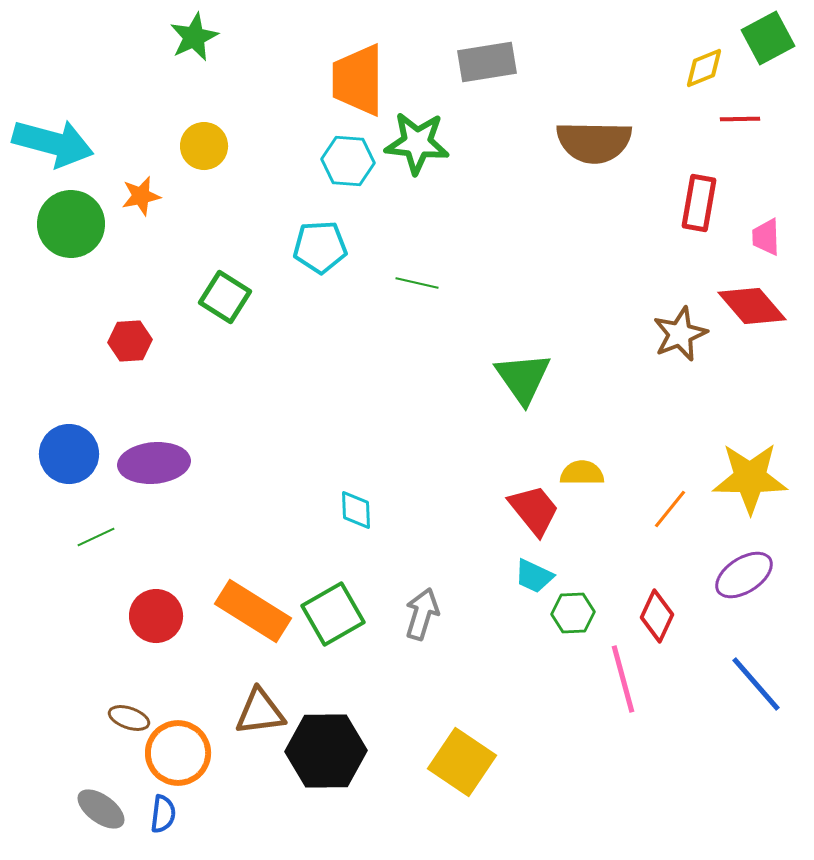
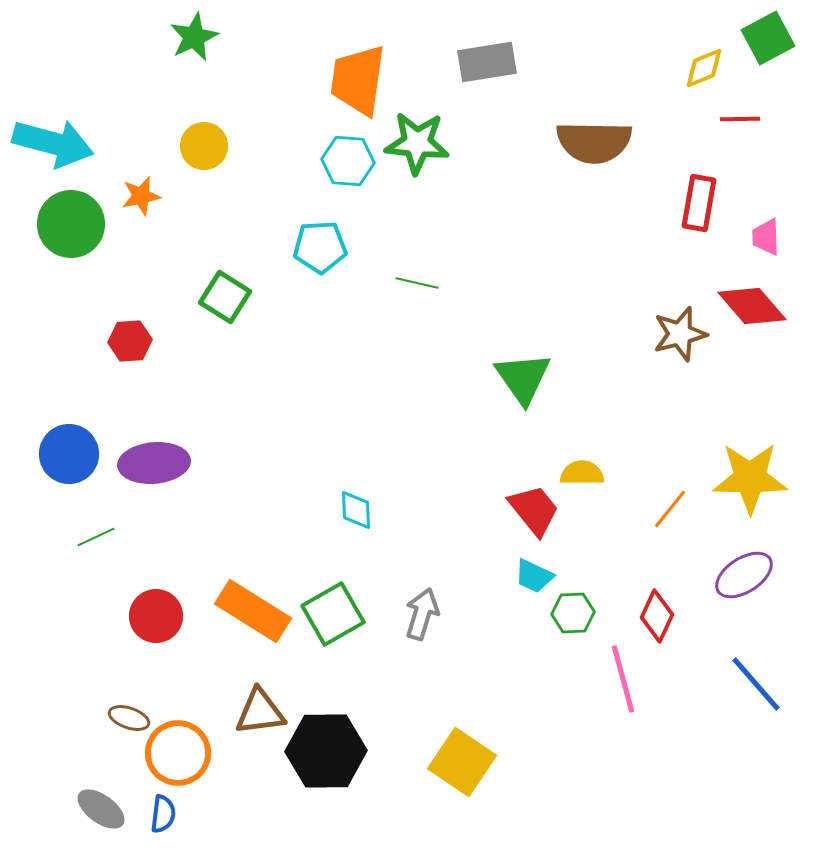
orange trapezoid at (358, 80): rotated 8 degrees clockwise
brown star at (680, 334): rotated 8 degrees clockwise
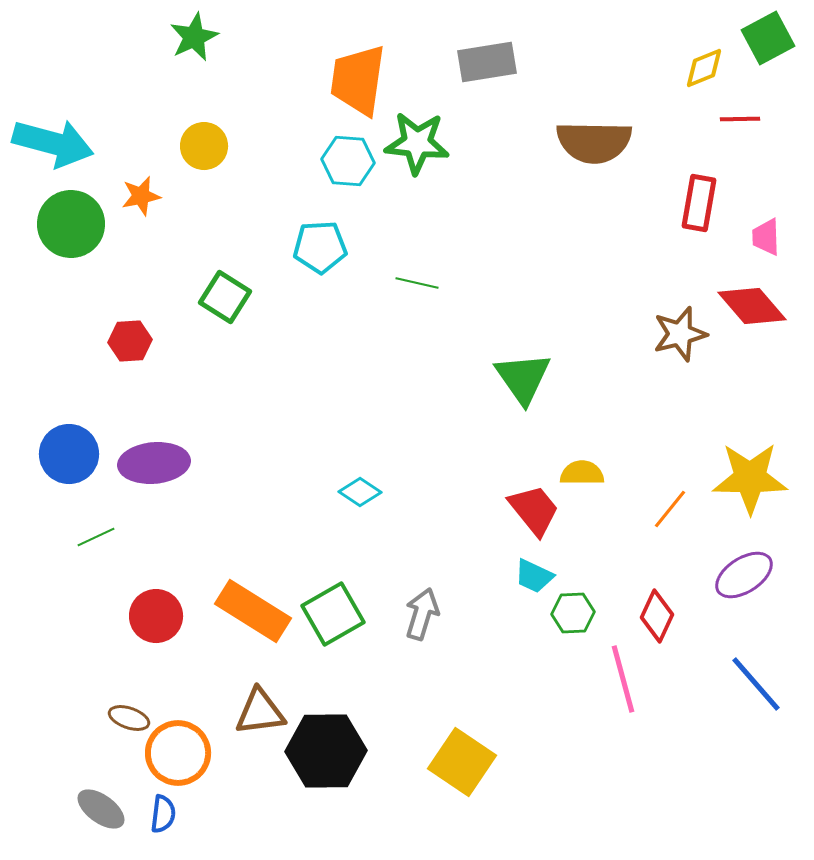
cyan diamond at (356, 510): moved 4 px right, 18 px up; rotated 54 degrees counterclockwise
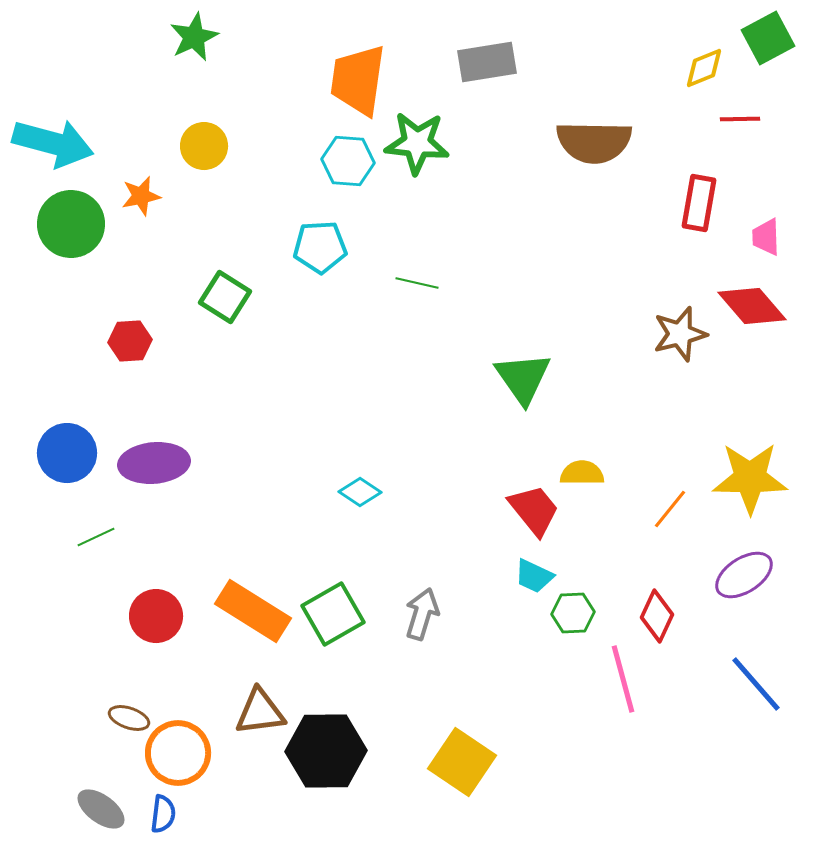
blue circle at (69, 454): moved 2 px left, 1 px up
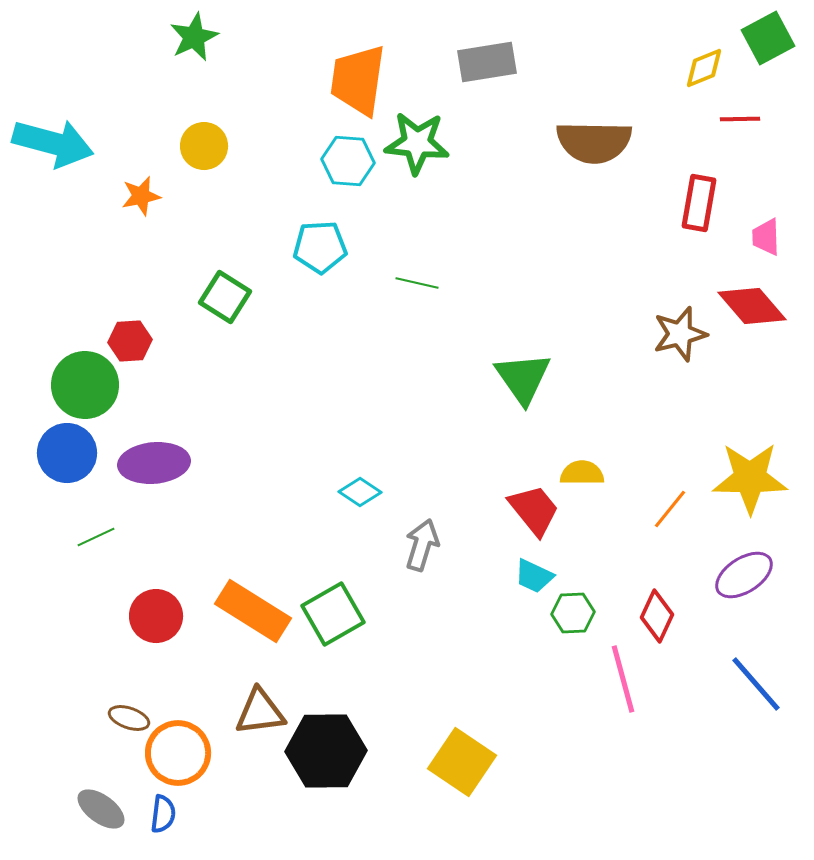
green circle at (71, 224): moved 14 px right, 161 px down
gray arrow at (422, 614): moved 69 px up
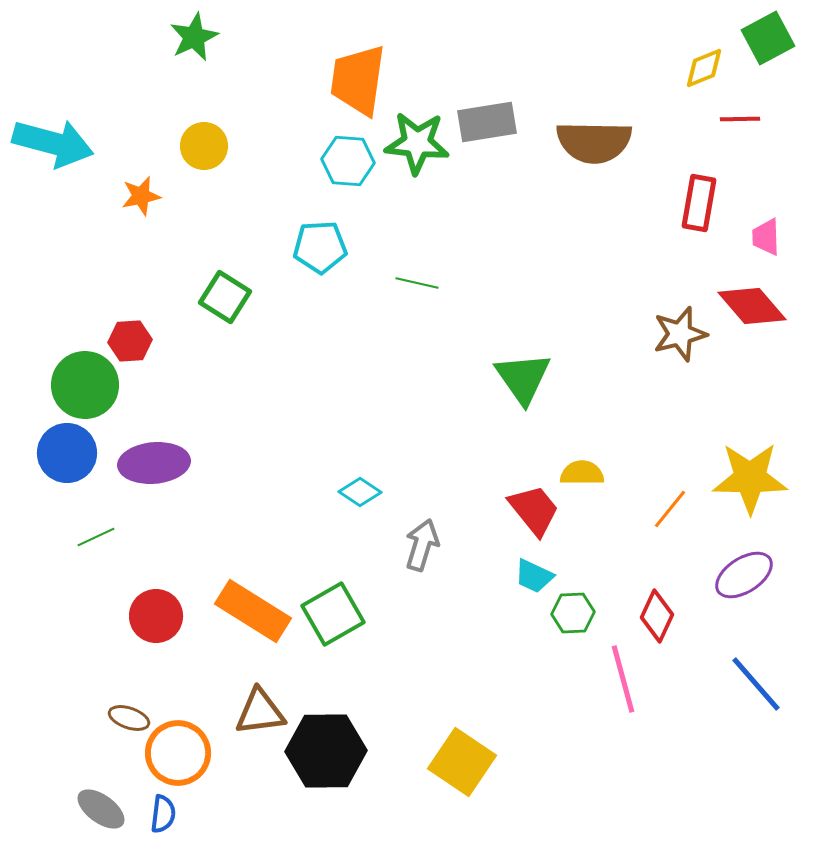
gray rectangle at (487, 62): moved 60 px down
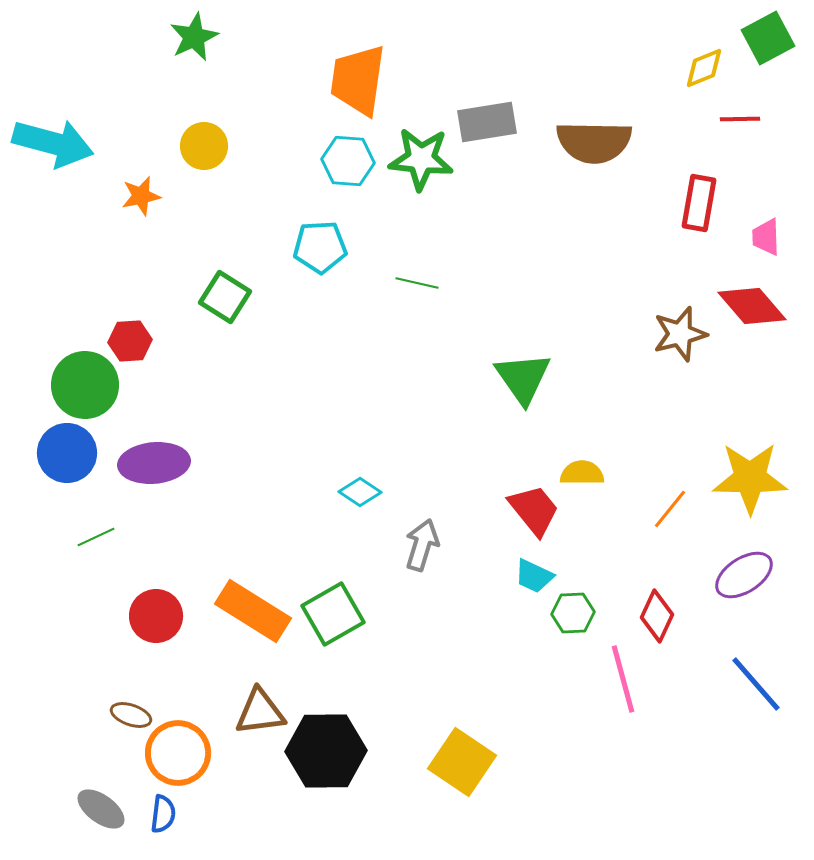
green star at (417, 143): moved 4 px right, 16 px down
brown ellipse at (129, 718): moved 2 px right, 3 px up
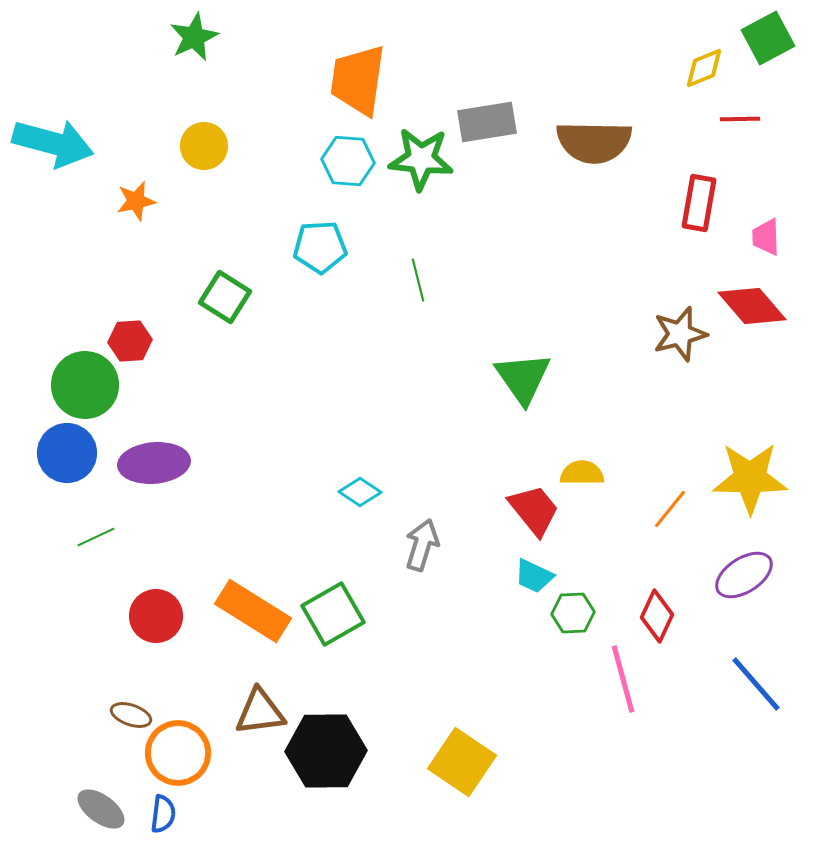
orange star at (141, 196): moved 5 px left, 5 px down
green line at (417, 283): moved 1 px right, 3 px up; rotated 63 degrees clockwise
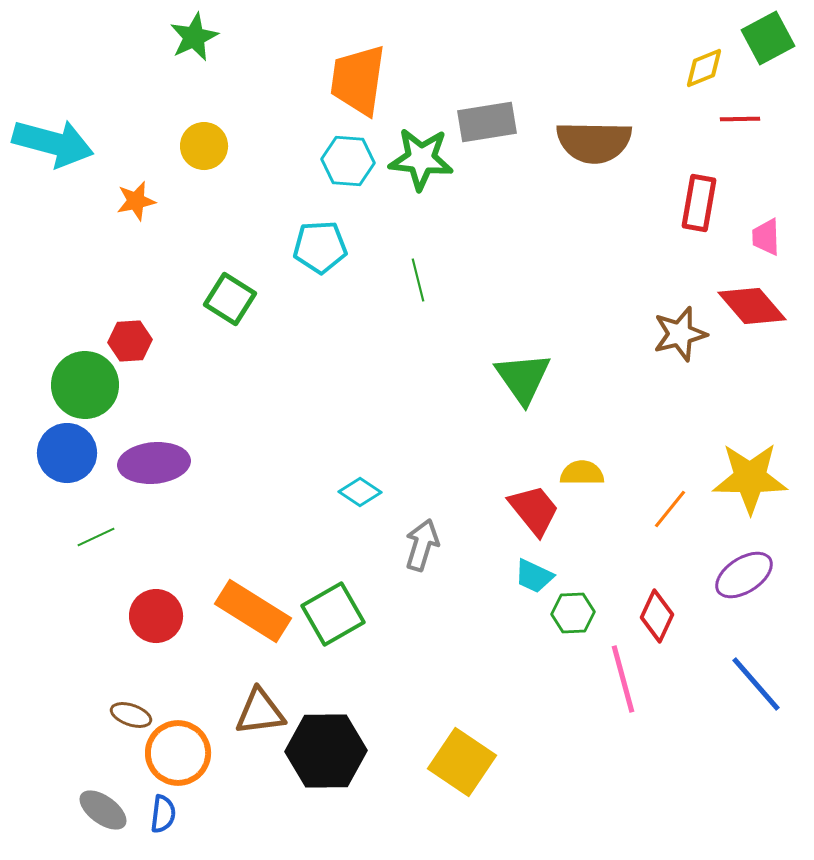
green square at (225, 297): moved 5 px right, 2 px down
gray ellipse at (101, 809): moved 2 px right, 1 px down
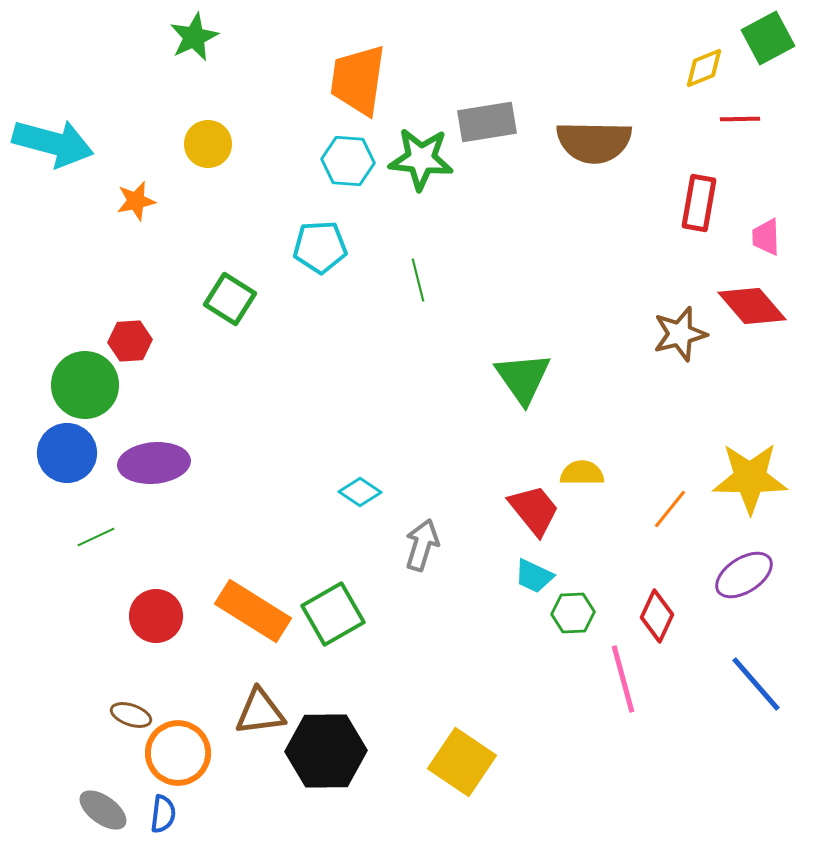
yellow circle at (204, 146): moved 4 px right, 2 px up
